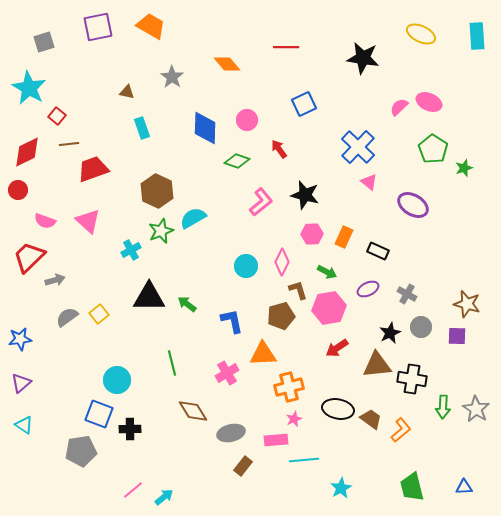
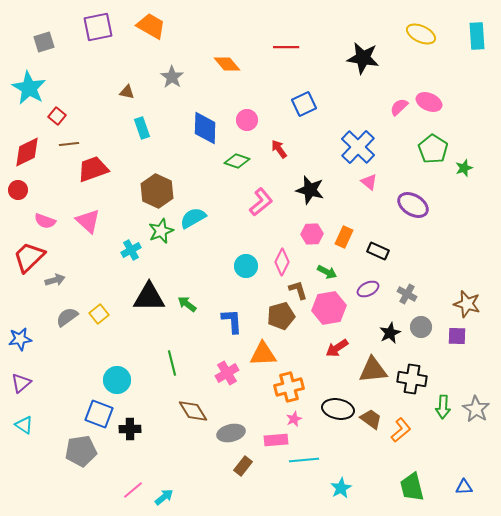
black star at (305, 195): moved 5 px right, 5 px up
blue L-shape at (232, 321): rotated 8 degrees clockwise
brown triangle at (377, 365): moved 4 px left, 5 px down
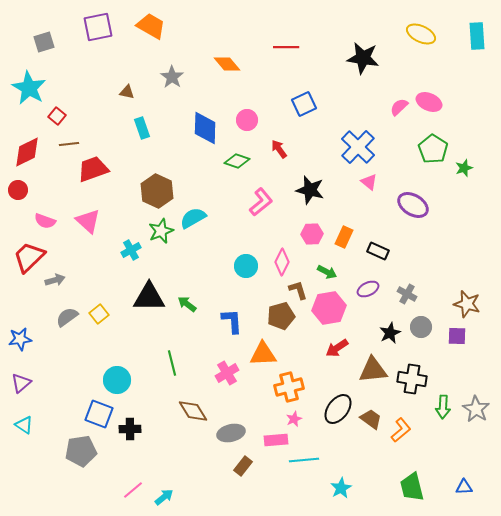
black ellipse at (338, 409): rotated 64 degrees counterclockwise
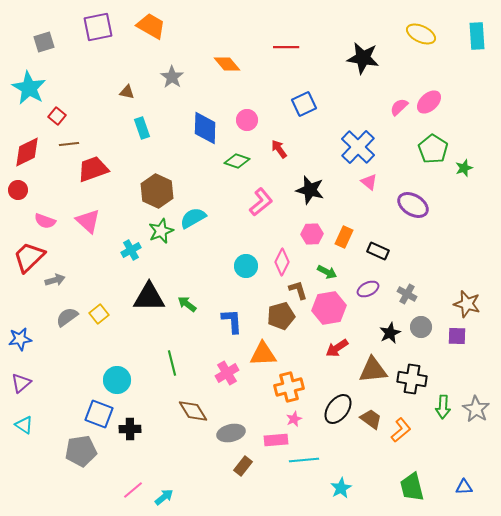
pink ellipse at (429, 102): rotated 65 degrees counterclockwise
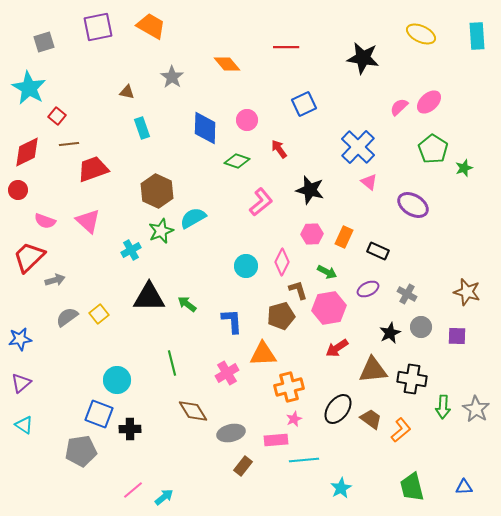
brown star at (467, 304): moved 12 px up
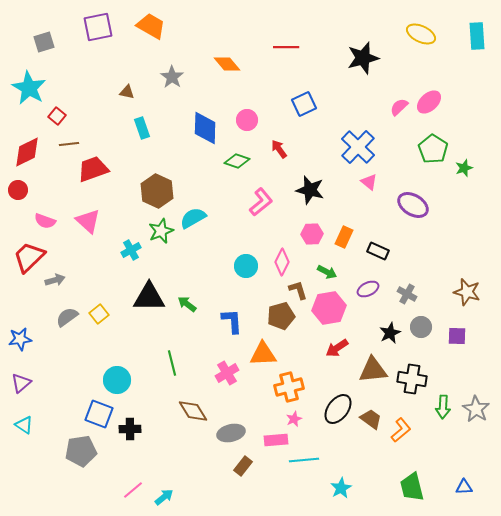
black star at (363, 58): rotated 24 degrees counterclockwise
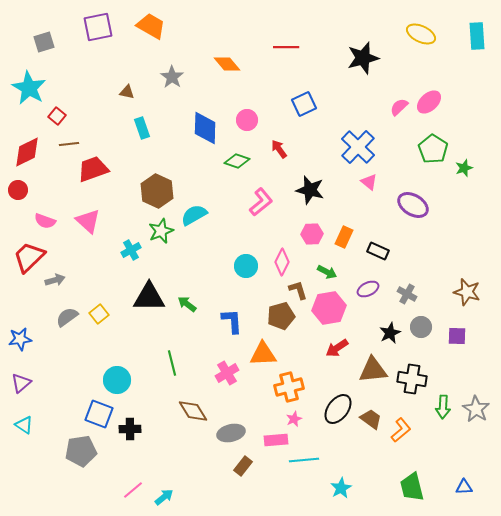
cyan semicircle at (193, 218): moved 1 px right, 3 px up
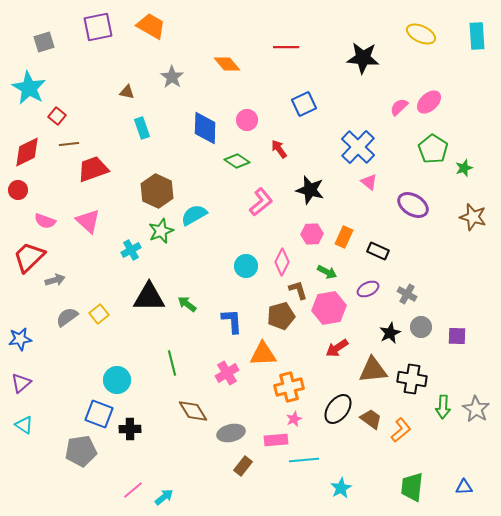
black star at (363, 58): rotated 20 degrees clockwise
green diamond at (237, 161): rotated 15 degrees clockwise
brown star at (467, 292): moved 6 px right, 75 px up
green trapezoid at (412, 487): rotated 20 degrees clockwise
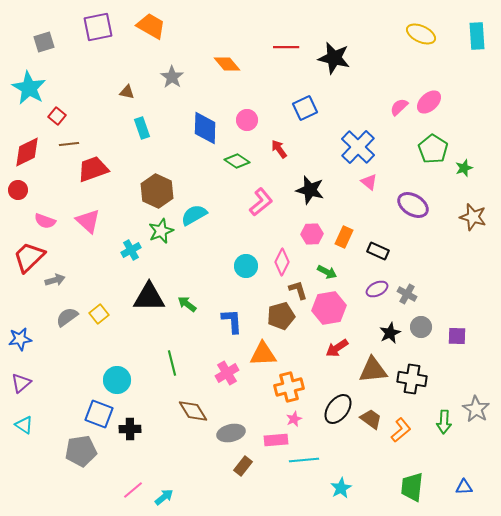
black star at (363, 58): moved 29 px left; rotated 8 degrees clockwise
blue square at (304, 104): moved 1 px right, 4 px down
purple ellipse at (368, 289): moved 9 px right
green arrow at (443, 407): moved 1 px right, 15 px down
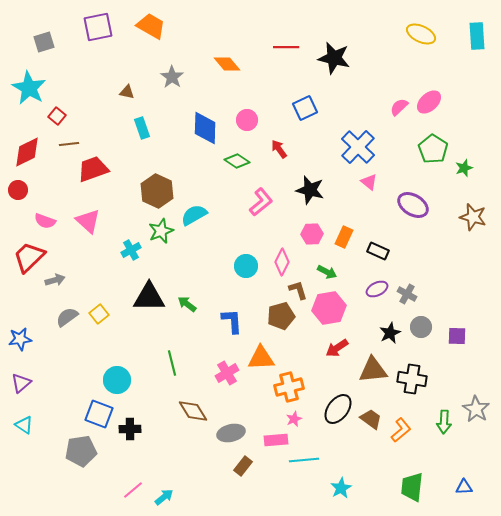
orange triangle at (263, 354): moved 2 px left, 4 px down
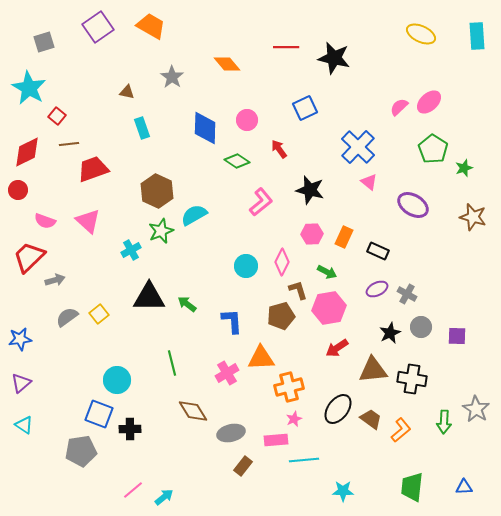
purple square at (98, 27): rotated 24 degrees counterclockwise
cyan star at (341, 488): moved 2 px right, 3 px down; rotated 30 degrees clockwise
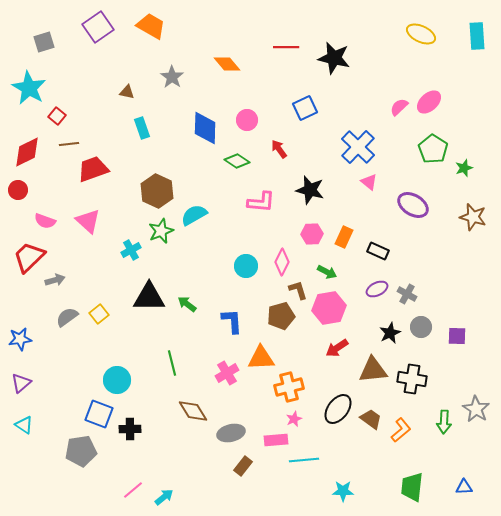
pink L-shape at (261, 202): rotated 44 degrees clockwise
